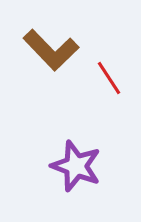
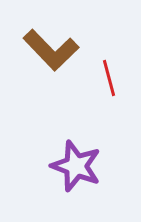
red line: rotated 18 degrees clockwise
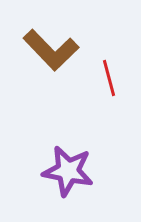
purple star: moved 8 px left, 5 px down; rotated 9 degrees counterclockwise
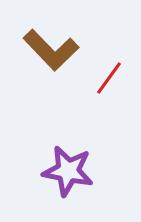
red line: rotated 51 degrees clockwise
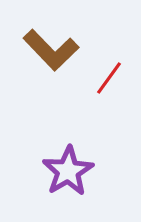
purple star: rotated 30 degrees clockwise
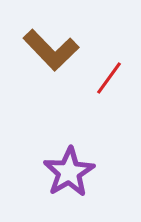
purple star: moved 1 px right, 1 px down
